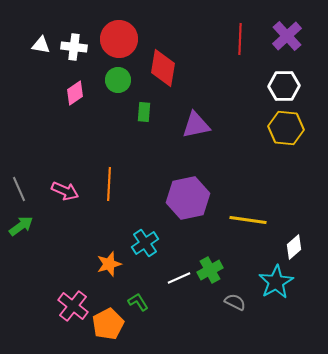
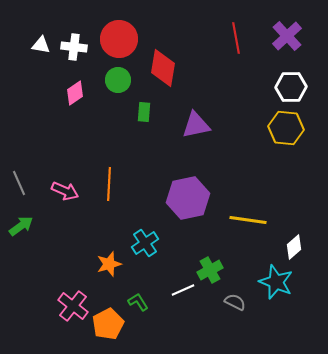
red line: moved 4 px left, 1 px up; rotated 12 degrees counterclockwise
white hexagon: moved 7 px right, 1 px down
gray line: moved 6 px up
white line: moved 4 px right, 12 px down
cyan star: rotated 20 degrees counterclockwise
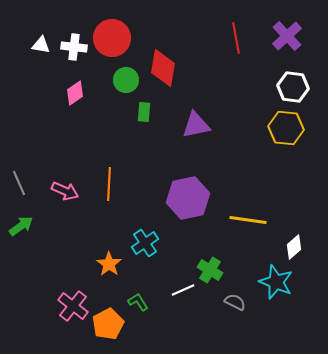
red circle: moved 7 px left, 1 px up
green circle: moved 8 px right
white hexagon: moved 2 px right; rotated 8 degrees clockwise
orange star: rotated 20 degrees counterclockwise
green cross: rotated 30 degrees counterclockwise
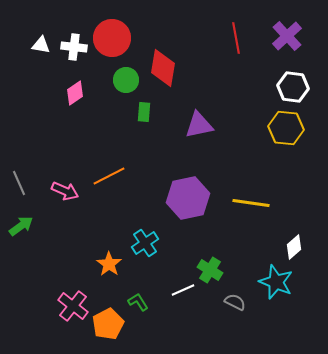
purple triangle: moved 3 px right
orange line: moved 8 px up; rotated 60 degrees clockwise
yellow line: moved 3 px right, 17 px up
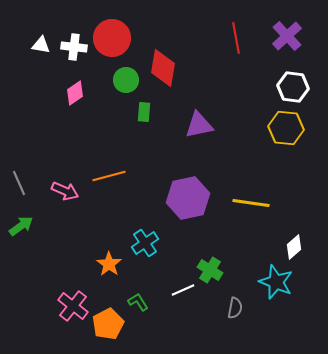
orange line: rotated 12 degrees clockwise
gray semicircle: moved 6 px down; rotated 75 degrees clockwise
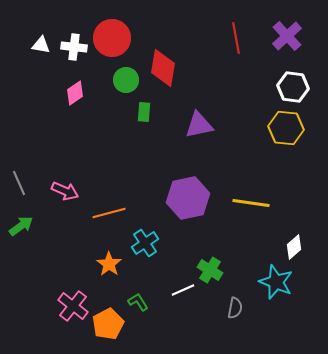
orange line: moved 37 px down
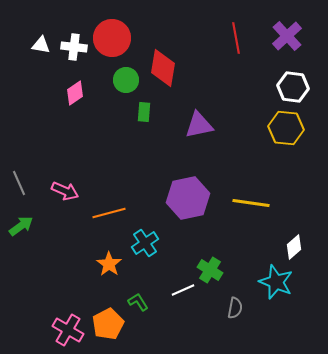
pink cross: moved 5 px left, 24 px down; rotated 8 degrees counterclockwise
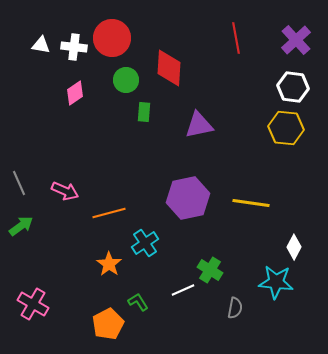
purple cross: moved 9 px right, 4 px down
red diamond: moved 6 px right; rotated 6 degrees counterclockwise
white diamond: rotated 20 degrees counterclockwise
cyan star: rotated 16 degrees counterclockwise
pink cross: moved 35 px left, 26 px up
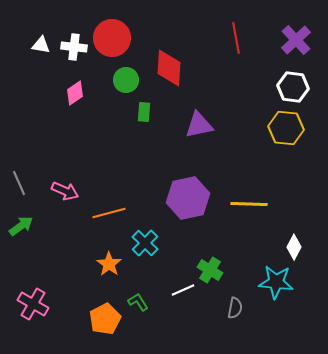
yellow line: moved 2 px left, 1 px down; rotated 6 degrees counterclockwise
cyan cross: rotated 12 degrees counterclockwise
orange pentagon: moved 3 px left, 5 px up
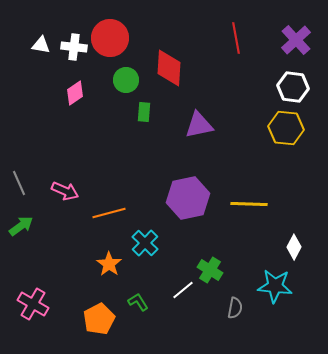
red circle: moved 2 px left
cyan star: moved 1 px left, 4 px down
white line: rotated 15 degrees counterclockwise
orange pentagon: moved 6 px left
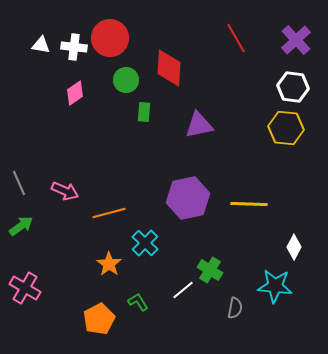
red line: rotated 20 degrees counterclockwise
pink cross: moved 8 px left, 16 px up
